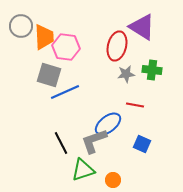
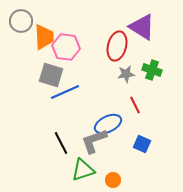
gray circle: moved 5 px up
green cross: rotated 12 degrees clockwise
gray square: moved 2 px right
red line: rotated 54 degrees clockwise
blue ellipse: rotated 12 degrees clockwise
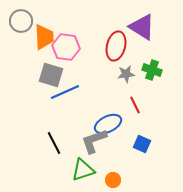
red ellipse: moved 1 px left
black line: moved 7 px left
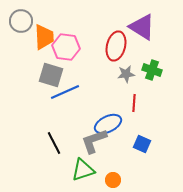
red line: moved 1 px left, 2 px up; rotated 30 degrees clockwise
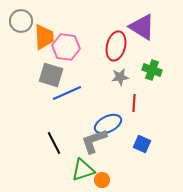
gray star: moved 6 px left, 3 px down
blue line: moved 2 px right, 1 px down
orange circle: moved 11 px left
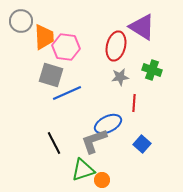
blue square: rotated 18 degrees clockwise
